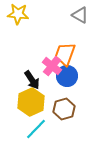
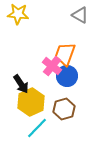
black arrow: moved 11 px left, 4 px down
cyan line: moved 1 px right, 1 px up
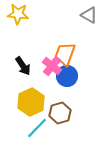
gray triangle: moved 9 px right
black arrow: moved 2 px right, 18 px up
brown hexagon: moved 4 px left, 4 px down
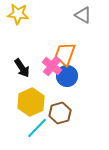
gray triangle: moved 6 px left
black arrow: moved 1 px left, 2 px down
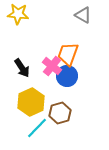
orange trapezoid: moved 3 px right
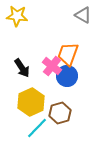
yellow star: moved 1 px left, 2 px down
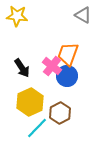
yellow hexagon: moved 1 px left
brown hexagon: rotated 10 degrees counterclockwise
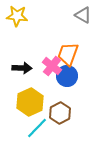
black arrow: rotated 54 degrees counterclockwise
